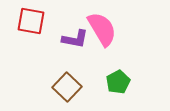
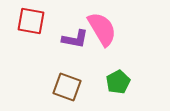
brown square: rotated 24 degrees counterclockwise
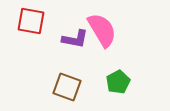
pink semicircle: moved 1 px down
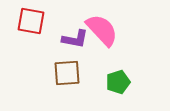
pink semicircle: rotated 12 degrees counterclockwise
green pentagon: rotated 10 degrees clockwise
brown square: moved 14 px up; rotated 24 degrees counterclockwise
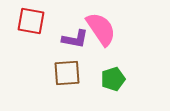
pink semicircle: moved 1 px left, 1 px up; rotated 9 degrees clockwise
green pentagon: moved 5 px left, 3 px up
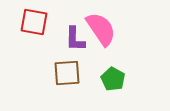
red square: moved 3 px right, 1 px down
purple L-shape: rotated 80 degrees clockwise
green pentagon: rotated 25 degrees counterclockwise
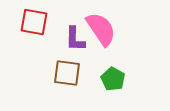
brown square: rotated 12 degrees clockwise
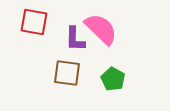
pink semicircle: rotated 12 degrees counterclockwise
